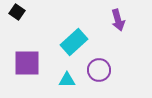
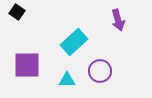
purple square: moved 2 px down
purple circle: moved 1 px right, 1 px down
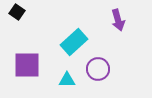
purple circle: moved 2 px left, 2 px up
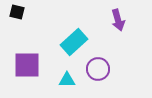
black square: rotated 21 degrees counterclockwise
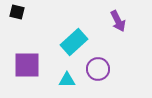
purple arrow: moved 1 px down; rotated 10 degrees counterclockwise
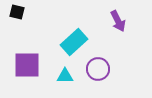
cyan triangle: moved 2 px left, 4 px up
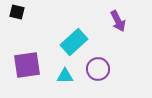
purple square: rotated 8 degrees counterclockwise
